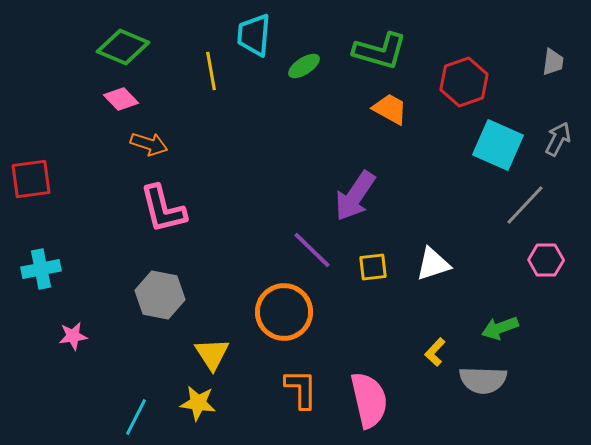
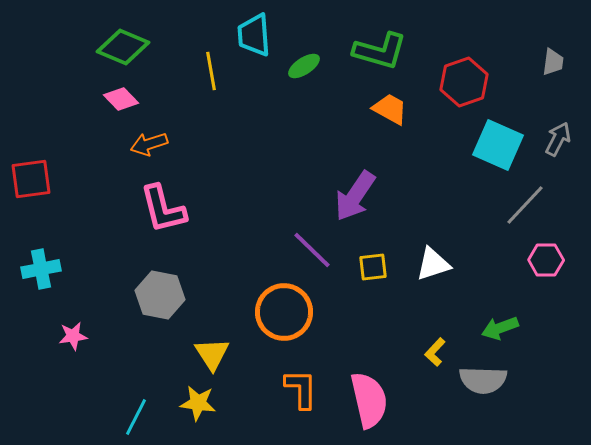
cyan trapezoid: rotated 9 degrees counterclockwise
orange arrow: rotated 144 degrees clockwise
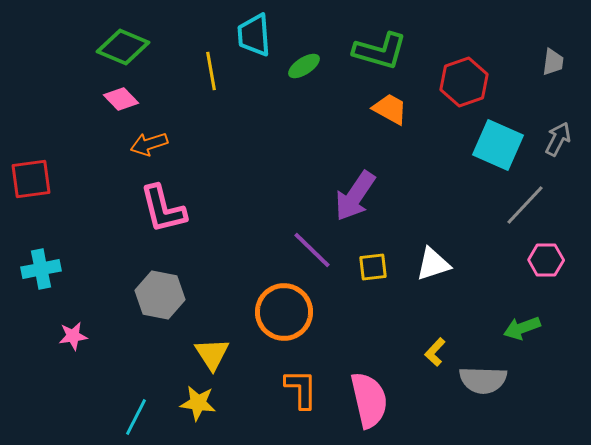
green arrow: moved 22 px right
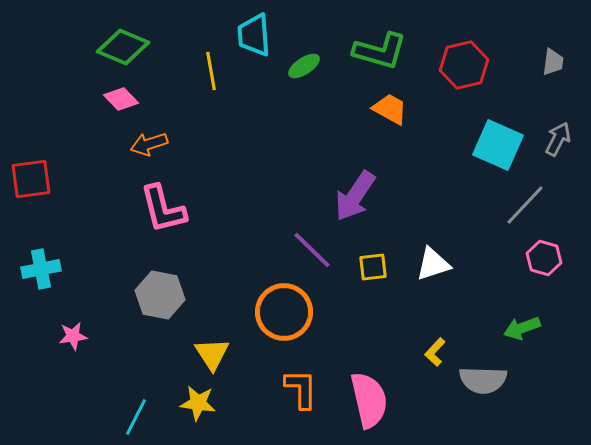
red hexagon: moved 17 px up; rotated 6 degrees clockwise
pink hexagon: moved 2 px left, 2 px up; rotated 16 degrees clockwise
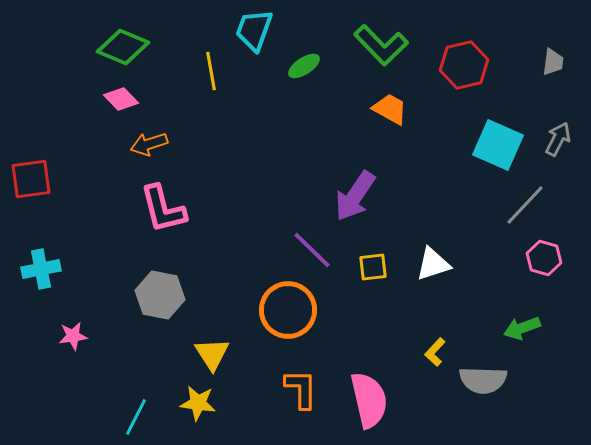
cyan trapezoid: moved 5 px up; rotated 24 degrees clockwise
green L-shape: moved 1 px right, 6 px up; rotated 30 degrees clockwise
orange circle: moved 4 px right, 2 px up
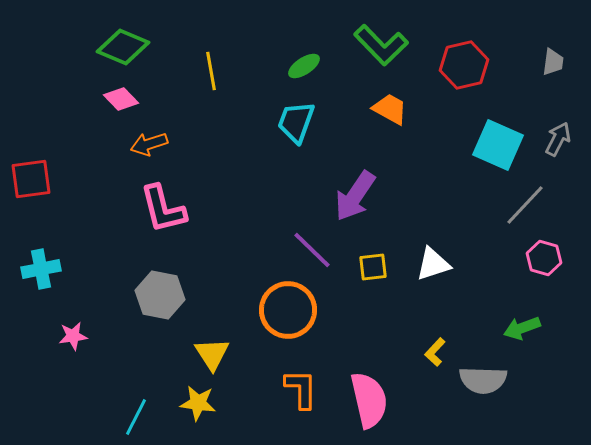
cyan trapezoid: moved 42 px right, 92 px down
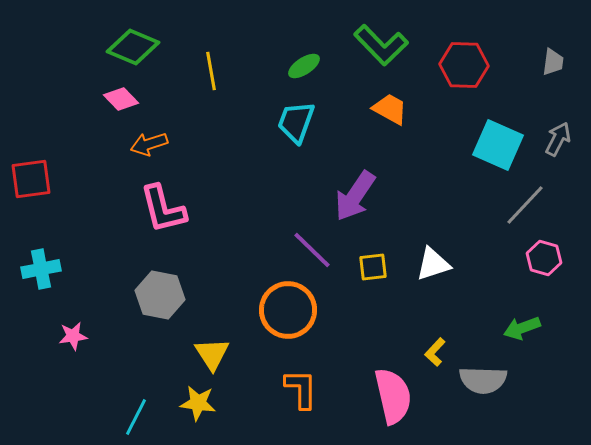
green diamond: moved 10 px right
red hexagon: rotated 15 degrees clockwise
pink semicircle: moved 24 px right, 4 px up
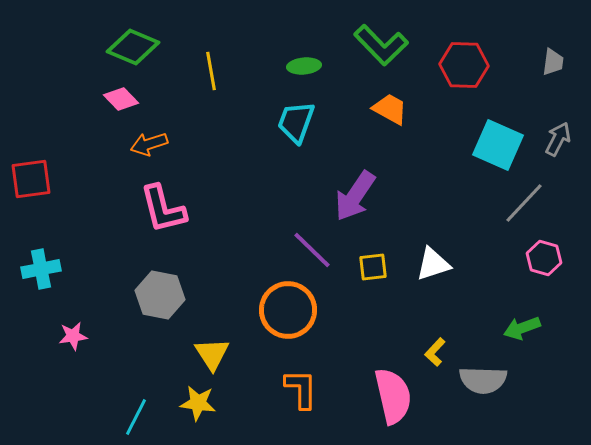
green ellipse: rotated 28 degrees clockwise
gray line: moved 1 px left, 2 px up
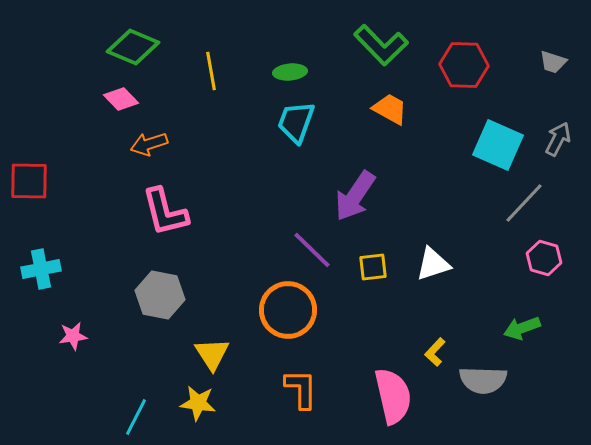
gray trapezoid: rotated 100 degrees clockwise
green ellipse: moved 14 px left, 6 px down
red square: moved 2 px left, 2 px down; rotated 9 degrees clockwise
pink L-shape: moved 2 px right, 3 px down
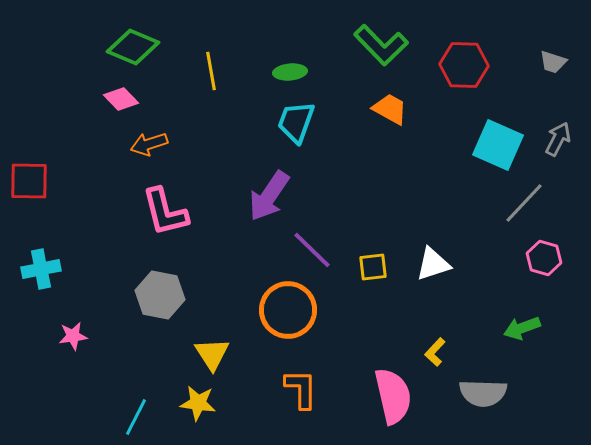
purple arrow: moved 86 px left
gray semicircle: moved 13 px down
